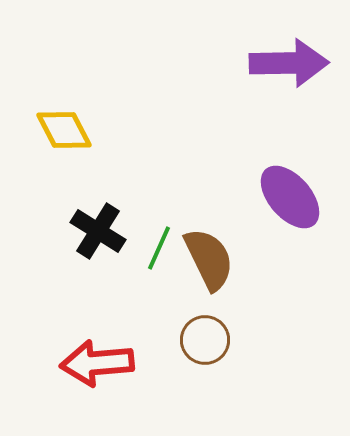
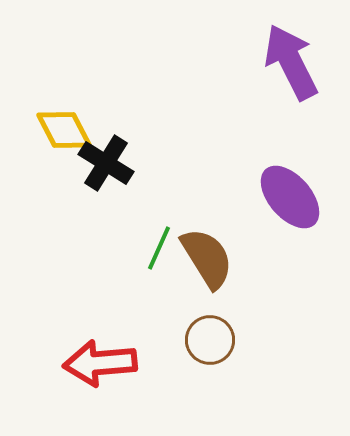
purple arrow: moved 2 px right, 1 px up; rotated 116 degrees counterclockwise
black cross: moved 8 px right, 68 px up
brown semicircle: moved 2 px left, 1 px up; rotated 6 degrees counterclockwise
brown circle: moved 5 px right
red arrow: moved 3 px right
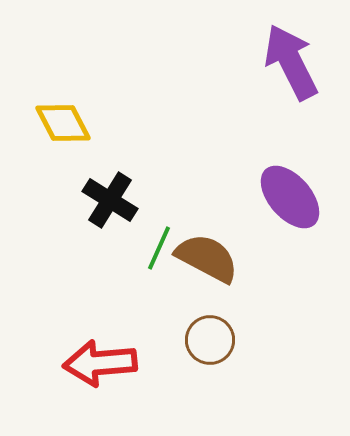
yellow diamond: moved 1 px left, 7 px up
black cross: moved 4 px right, 37 px down
brown semicircle: rotated 30 degrees counterclockwise
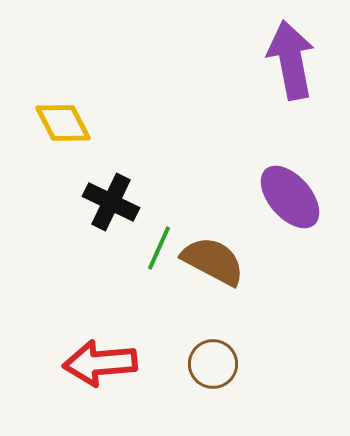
purple arrow: moved 2 px up; rotated 16 degrees clockwise
black cross: moved 1 px right, 2 px down; rotated 6 degrees counterclockwise
brown semicircle: moved 6 px right, 3 px down
brown circle: moved 3 px right, 24 px down
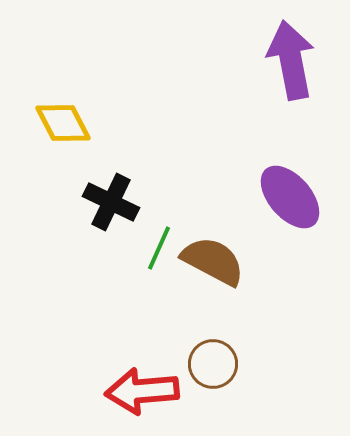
red arrow: moved 42 px right, 28 px down
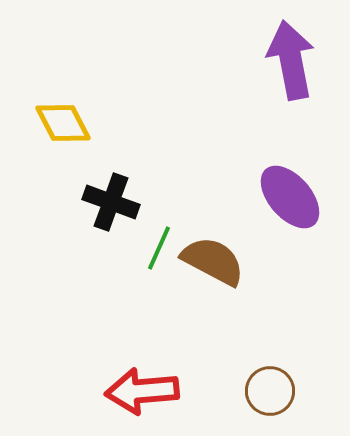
black cross: rotated 6 degrees counterclockwise
brown circle: moved 57 px right, 27 px down
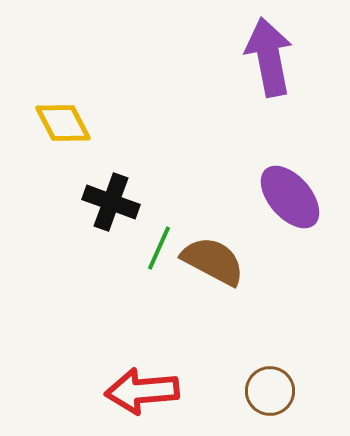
purple arrow: moved 22 px left, 3 px up
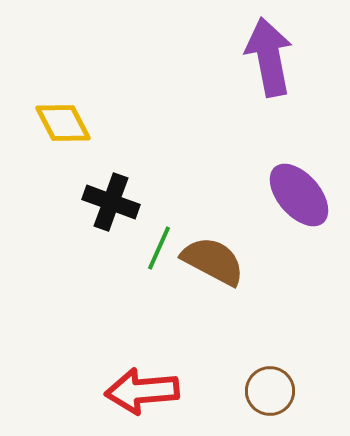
purple ellipse: moved 9 px right, 2 px up
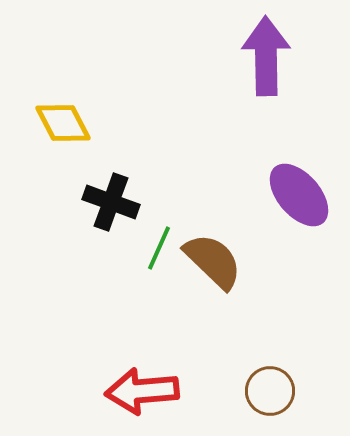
purple arrow: moved 3 px left, 1 px up; rotated 10 degrees clockwise
brown semicircle: rotated 16 degrees clockwise
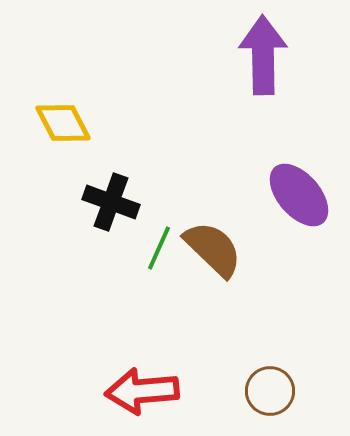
purple arrow: moved 3 px left, 1 px up
brown semicircle: moved 12 px up
